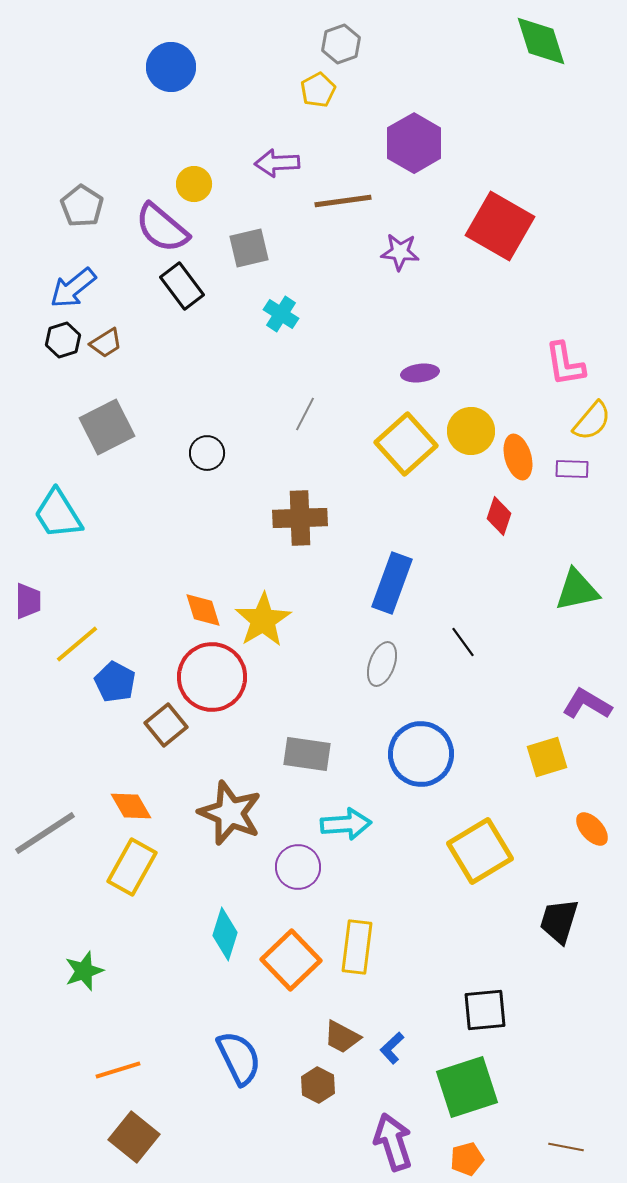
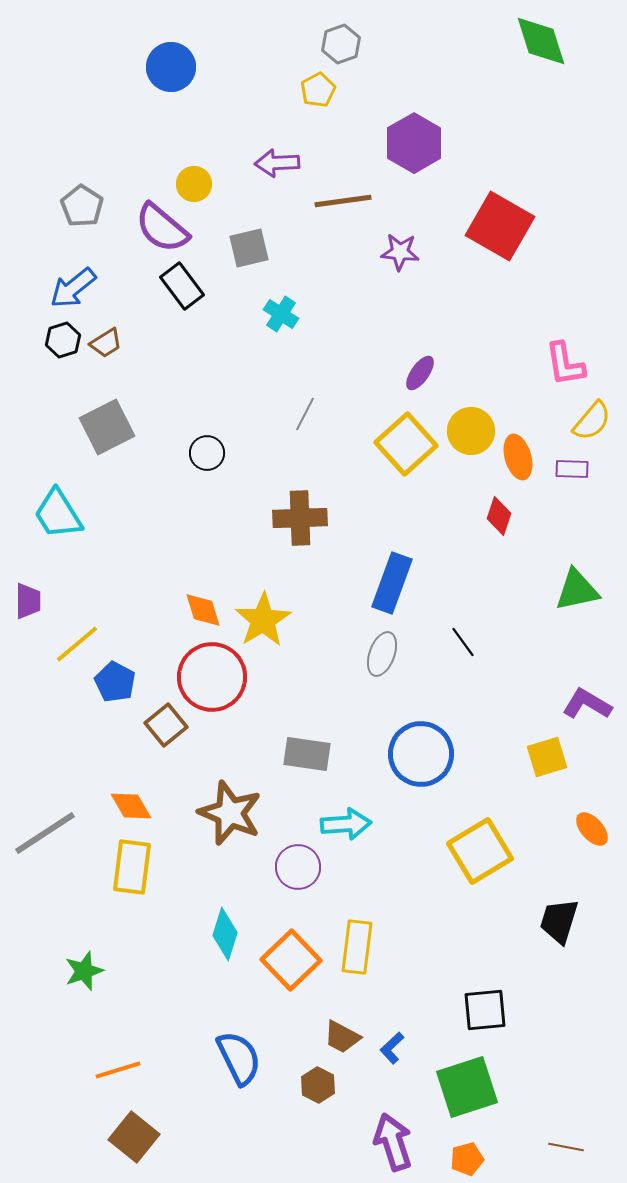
purple ellipse at (420, 373): rotated 48 degrees counterclockwise
gray ellipse at (382, 664): moved 10 px up
yellow rectangle at (132, 867): rotated 22 degrees counterclockwise
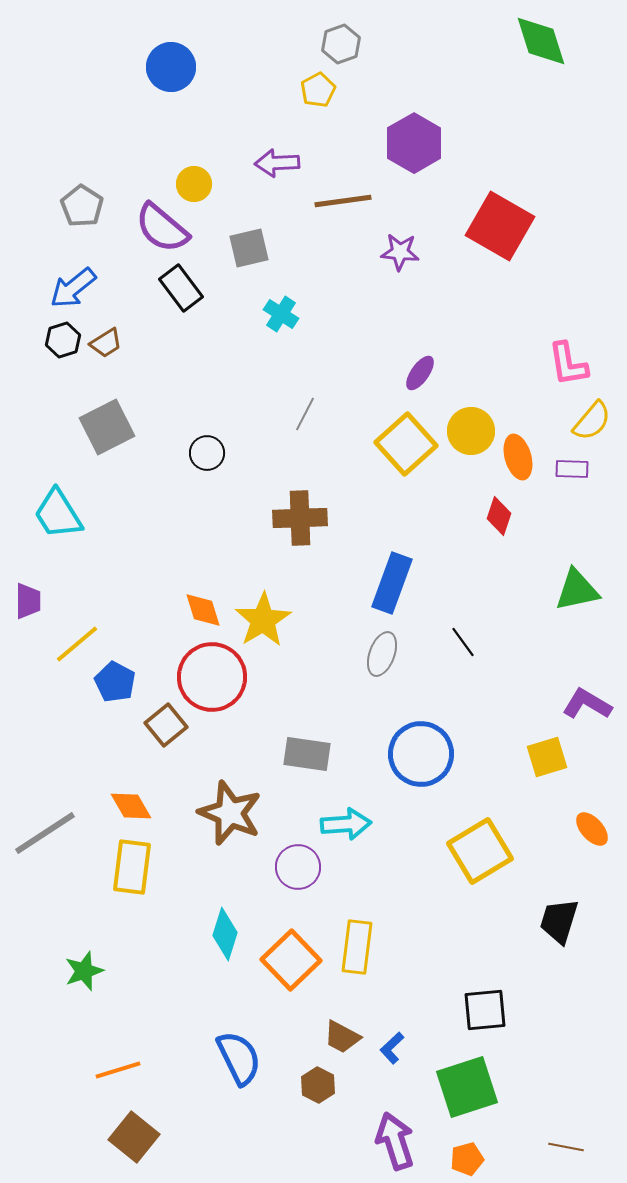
black rectangle at (182, 286): moved 1 px left, 2 px down
pink L-shape at (565, 364): moved 3 px right
purple arrow at (393, 1142): moved 2 px right, 1 px up
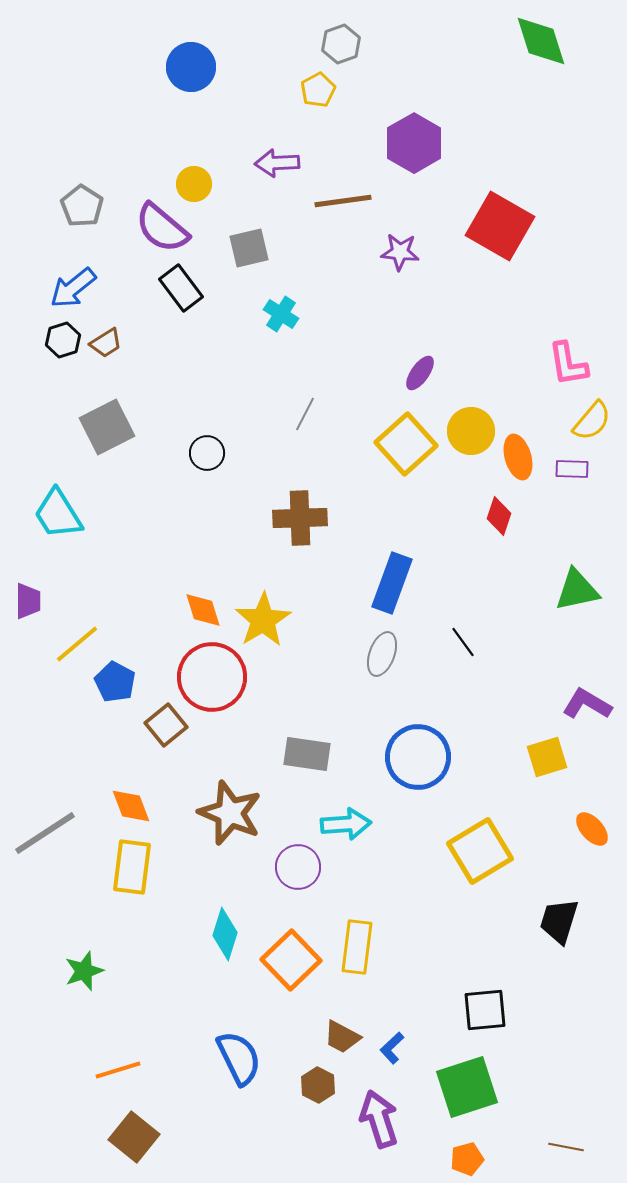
blue circle at (171, 67): moved 20 px right
blue circle at (421, 754): moved 3 px left, 3 px down
orange diamond at (131, 806): rotated 9 degrees clockwise
purple arrow at (395, 1141): moved 16 px left, 22 px up
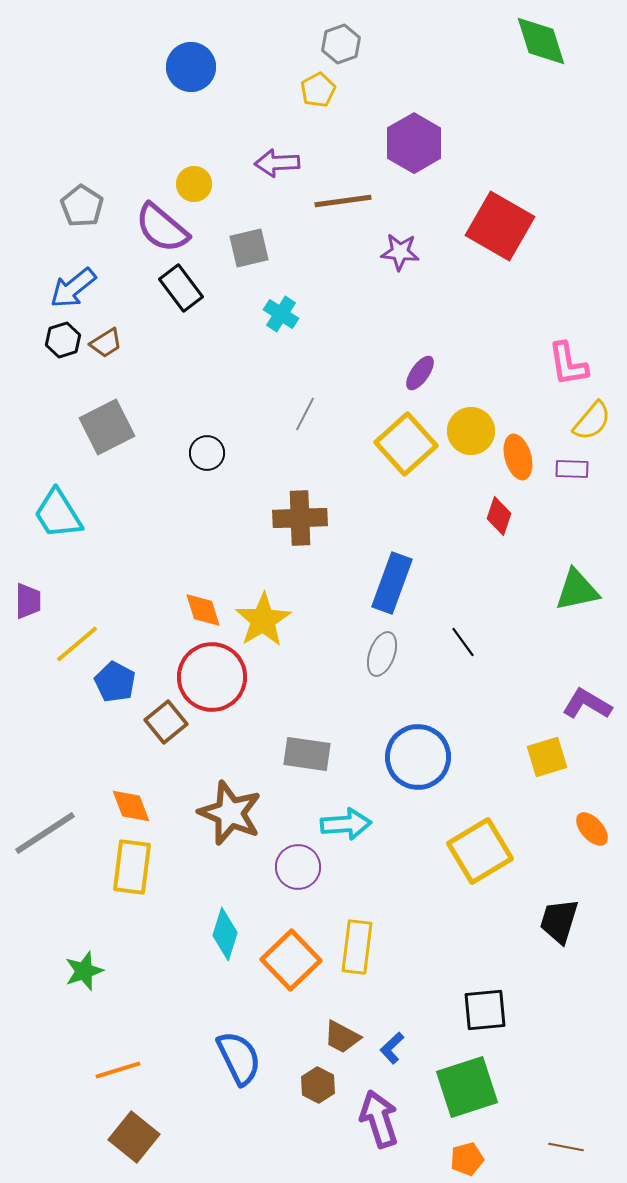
brown square at (166, 725): moved 3 px up
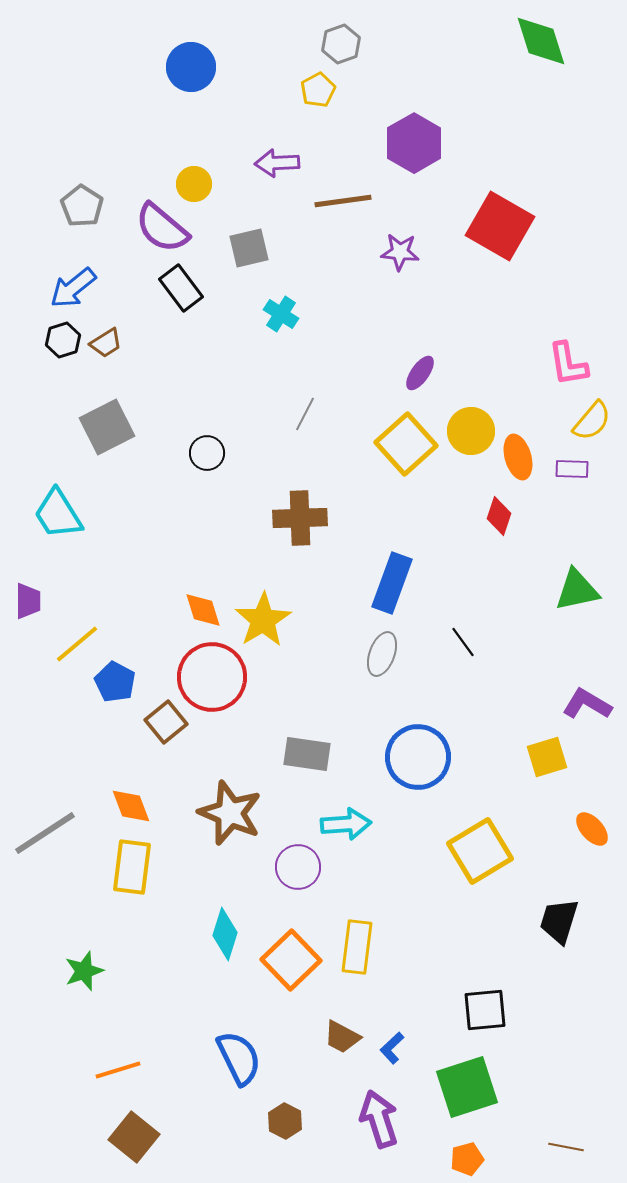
brown hexagon at (318, 1085): moved 33 px left, 36 px down
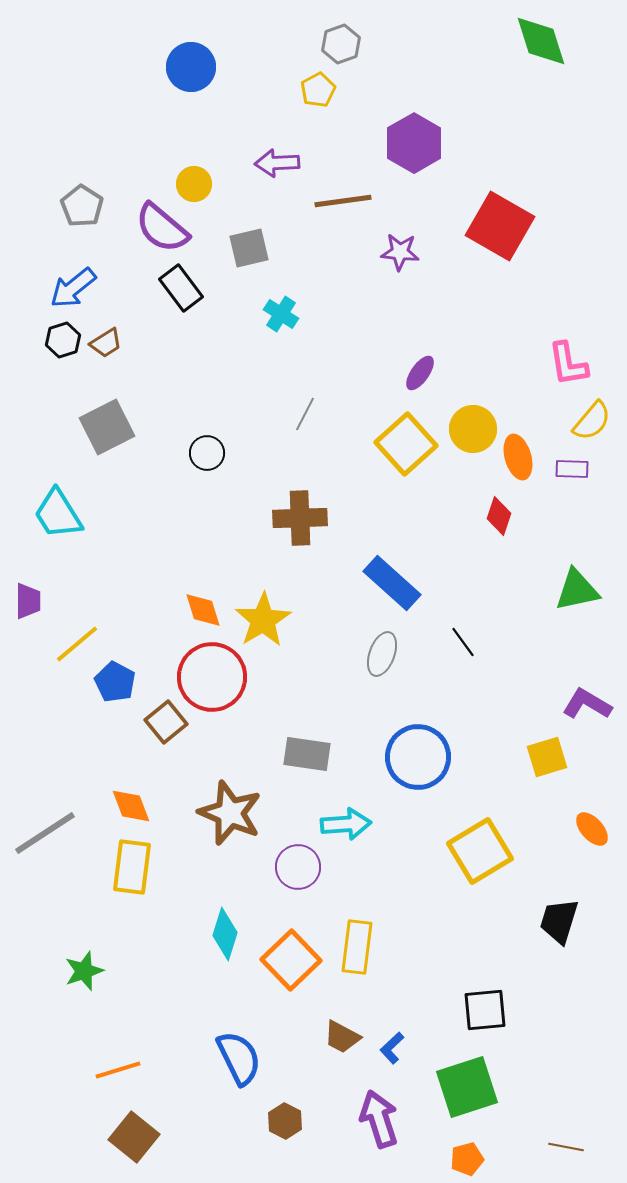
yellow circle at (471, 431): moved 2 px right, 2 px up
blue rectangle at (392, 583): rotated 68 degrees counterclockwise
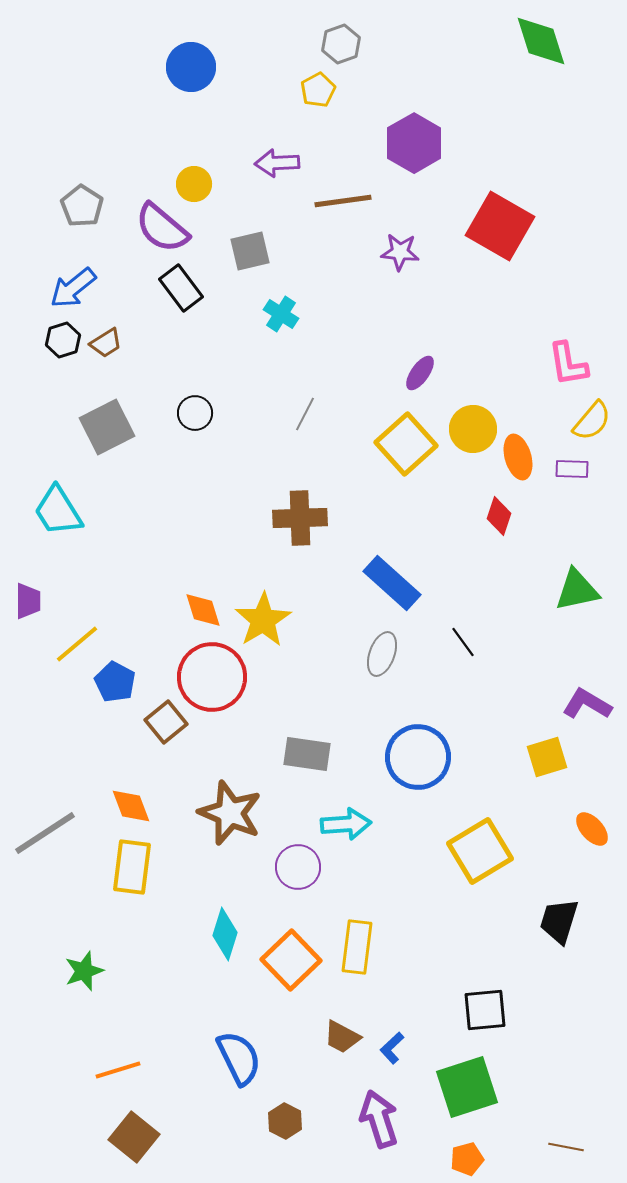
gray square at (249, 248): moved 1 px right, 3 px down
black circle at (207, 453): moved 12 px left, 40 px up
cyan trapezoid at (58, 514): moved 3 px up
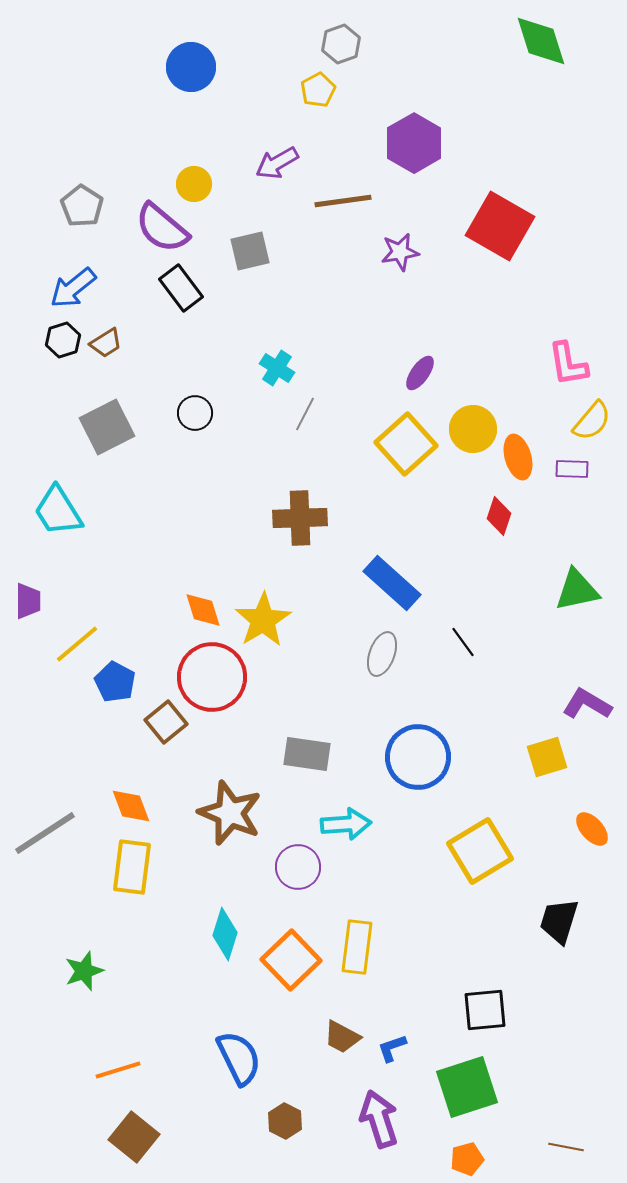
purple arrow at (277, 163): rotated 27 degrees counterclockwise
purple star at (400, 252): rotated 15 degrees counterclockwise
cyan cross at (281, 314): moved 4 px left, 54 px down
blue L-shape at (392, 1048): rotated 24 degrees clockwise
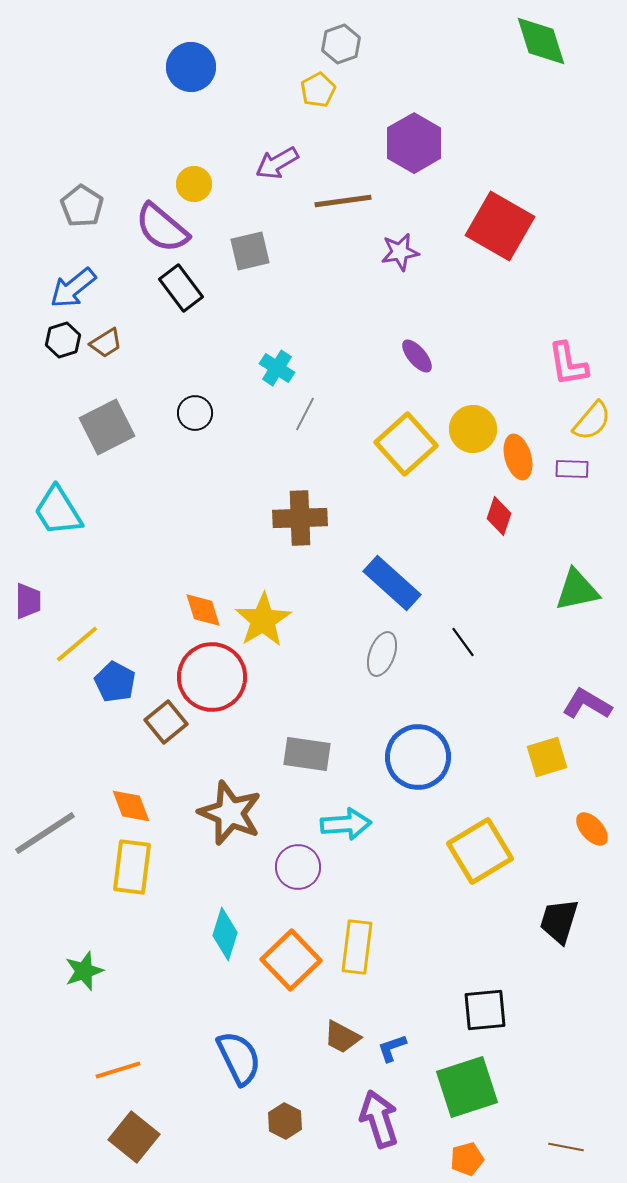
purple ellipse at (420, 373): moved 3 px left, 17 px up; rotated 75 degrees counterclockwise
